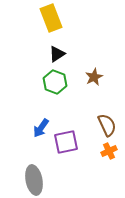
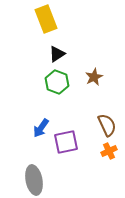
yellow rectangle: moved 5 px left, 1 px down
green hexagon: moved 2 px right
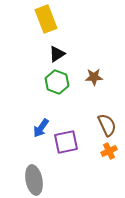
brown star: rotated 24 degrees clockwise
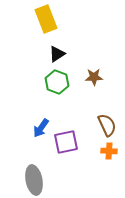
orange cross: rotated 28 degrees clockwise
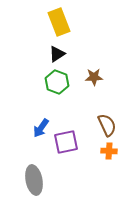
yellow rectangle: moved 13 px right, 3 px down
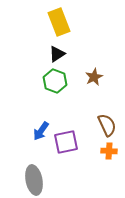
brown star: rotated 24 degrees counterclockwise
green hexagon: moved 2 px left, 1 px up
blue arrow: moved 3 px down
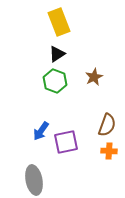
brown semicircle: rotated 45 degrees clockwise
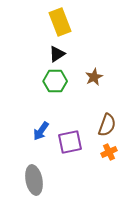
yellow rectangle: moved 1 px right
green hexagon: rotated 20 degrees counterclockwise
purple square: moved 4 px right
orange cross: moved 1 px down; rotated 28 degrees counterclockwise
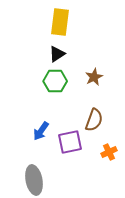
yellow rectangle: rotated 28 degrees clockwise
brown semicircle: moved 13 px left, 5 px up
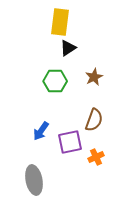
black triangle: moved 11 px right, 6 px up
orange cross: moved 13 px left, 5 px down
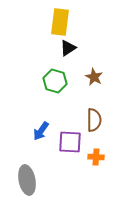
brown star: rotated 18 degrees counterclockwise
green hexagon: rotated 15 degrees clockwise
brown semicircle: rotated 20 degrees counterclockwise
purple square: rotated 15 degrees clockwise
orange cross: rotated 28 degrees clockwise
gray ellipse: moved 7 px left
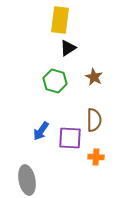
yellow rectangle: moved 2 px up
purple square: moved 4 px up
